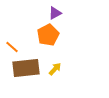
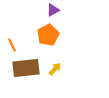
purple triangle: moved 2 px left, 3 px up
orange line: moved 2 px up; rotated 24 degrees clockwise
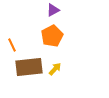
orange pentagon: moved 4 px right, 1 px down
brown rectangle: moved 3 px right, 1 px up
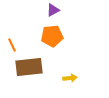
orange pentagon: rotated 20 degrees clockwise
yellow arrow: moved 15 px right, 9 px down; rotated 40 degrees clockwise
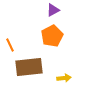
orange pentagon: rotated 20 degrees counterclockwise
orange line: moved 2 px left
yellow arrow: moved 6 px left
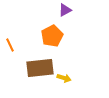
purple triangle: moved 12 px right
brown rectangle: moved 11 px right, 1 px down
yellow arrow: rotated 24 degrees clockwise
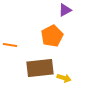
orange line: rotated 56 degrees counterclockwise
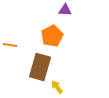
purple triangle: rotated 32 degrees clockwise
brown rectangle: moved 1 px up; rotated 68 degrees counterclockwise
yellow arrow: moved 7 px left, 9 px down; rotated 144 degrees counterclockwise
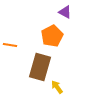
purple triangle: moved 2 px down; rotated 24 degrees clockwise
